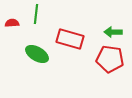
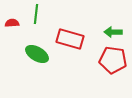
red pentagon: moved 3 px right, 1 px down
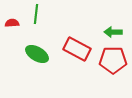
red rectangle: moved 7 px right, 10 px down; rotated 12 degrees clockwise
red pentagon: rotated 8 degrees counterclockwise
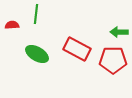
red semicircle: moved 2 px down
green arrow: moved 6 px right
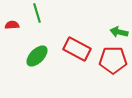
green line: moved 1 px right, 1 px up; rotated 24 degrees counterclockwise
green arrow: rotated 12 degrees clockwise
green ellipse: moved 2 px down; rotated 75 degrees counterclockwise
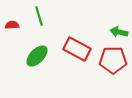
green line: moved 2 px right, 3 px down
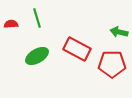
green line: moved 2 px left, 2 px down
red semicircle: moved 1 px left, 1 px up
green ellipse: rotated 15 degrees clockwise
red pentagon: moved 1 px left, 4 px down
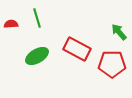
green arrow: rotated 36 degrees clockwise
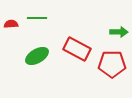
green line: rotated 72 degrees counterclockwise
green arrow: rotated 132 degrees clockwise
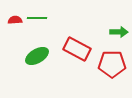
red semicircle: moved 4 px right, 4 px up
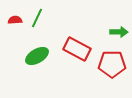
green line: rotated 66 degrees counterclockwise
